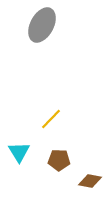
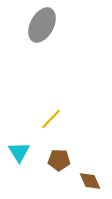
brown diamond: rotated 55 degrees clockwise
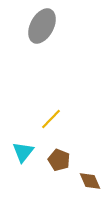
gray ellipse: moved 1 px down
cyan triangle: moved 4 px right; rotated 10 degrees clockwise
brown pentagon: rotated 20 degrees clockwise
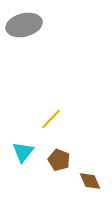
gray ellipse: moved 18 px left, 1 px up; rotated 48 degrees clockwise
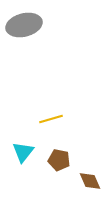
yellow line: rotated 30 degrees clockwise
brown pentagon: rotated 10 degrees counterclockwise
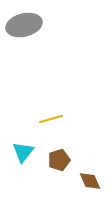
brown pentagon: rotated 30 degrees counterclockwise
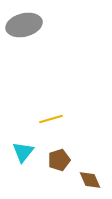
brown diamond: moved 1 px up
